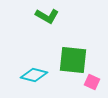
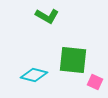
pink square: moved 3 px right
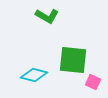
pink square: moved 2 px left
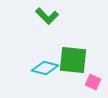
green L-shape: rotated 15 degrees clockwise
cyan diamond: moved 11 px right, 7 px up
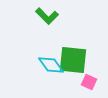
cyan diamond: moved 6 px right, 3 px up; rotated 40 degrees clockwise
pink square: moved 4 px left
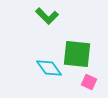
green square: moved 4 px right, 6 px up
cyan diamond: moved 2 px left, 3 px down
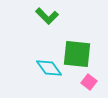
pink square: rotated 14 degrees clockwise
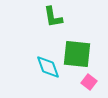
green L-shape: moved 6 px right, 1 px down; rotated 35 degrees clockwise
cyan diamond: moved 1 px left, 1 px up; rotated 16 degrees clockwise
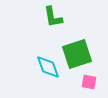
green square: rotated 24 degrees counterclockwise
pink square: rotated 28 degrees counterclockwise
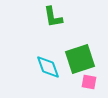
green square: moved 3 px right, 5 px down
